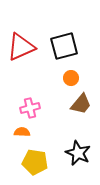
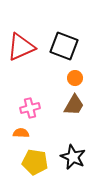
black square: rotated 36 degrees clockwise
orange circle: moved 4 px right
brown trapezoid: moved 7 px left, 1 px down; rotated 10 degrees counterclockwise
orange semicircle: moved 1 px left, 1 px down
black star: moved 5 px left, 4 px down
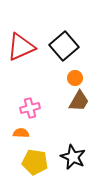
black square: rotated 28 degrees clockwise
brown trapezoid: moved 5 px right, 4 px up
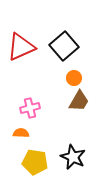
orange circle: moved 1 px left
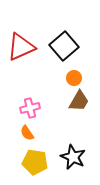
orange semicircle: moved 6 px right; rotated 126 degrees counterclockwise
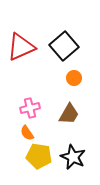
brown trapezoid: moved 10 px left, 13 px down
yellow pentagon: moved 4 px right, 6 px up
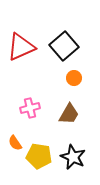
orange semicircle: moved 12 px left, 10 px down
